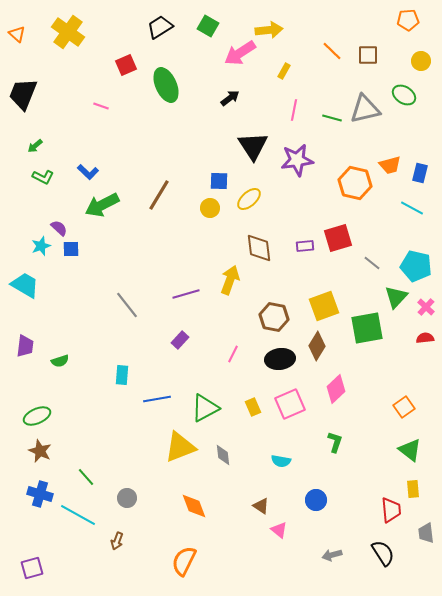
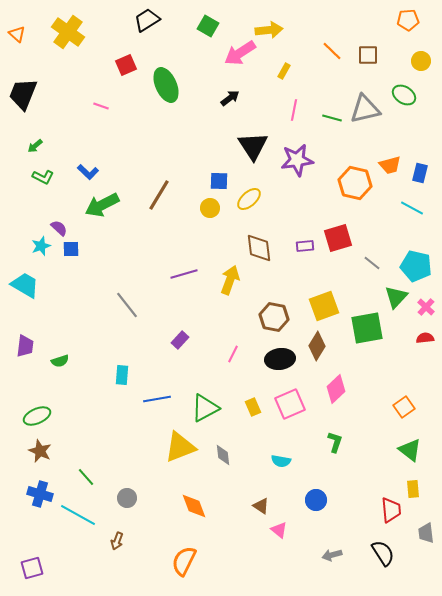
black trapezoid at (160, 27): moved 13 px left, 7 px up
purple line at (186, 294): moved 2 px left, 20 px up
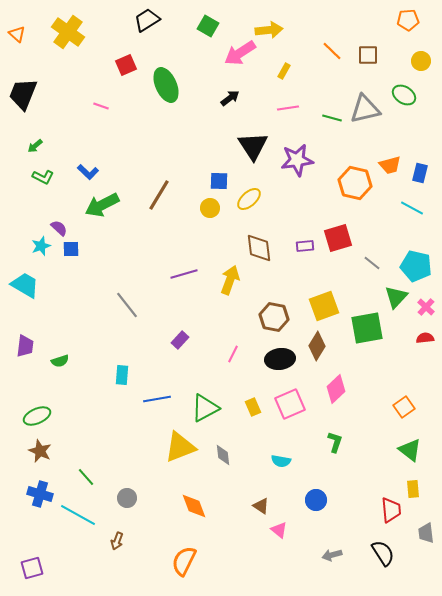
pink line at (294, 110): moved 6 px left, 2 px up; rotated 70 degrees clockwise
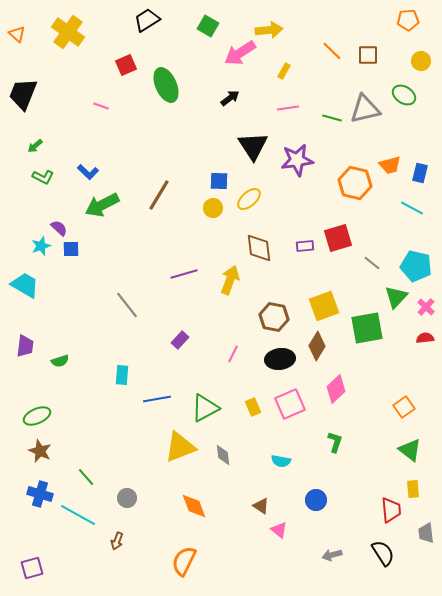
yellow circle at (210, 208): moved 3 px right
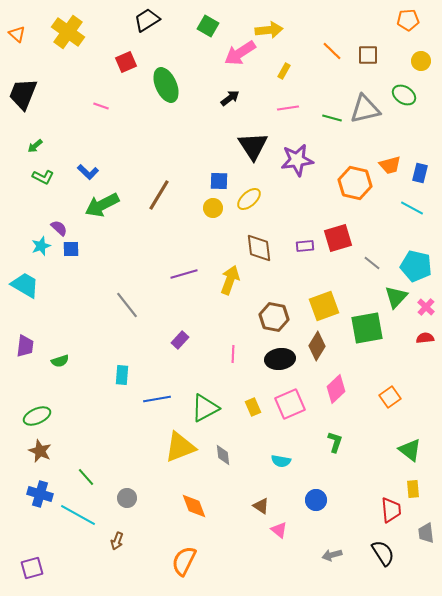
red square at (126, 65): moved 3 px up
pink line at (233, 354): rotated 24 degrees counterclockwise
orange square at (404, 407): moved 14 px left, 10 px up
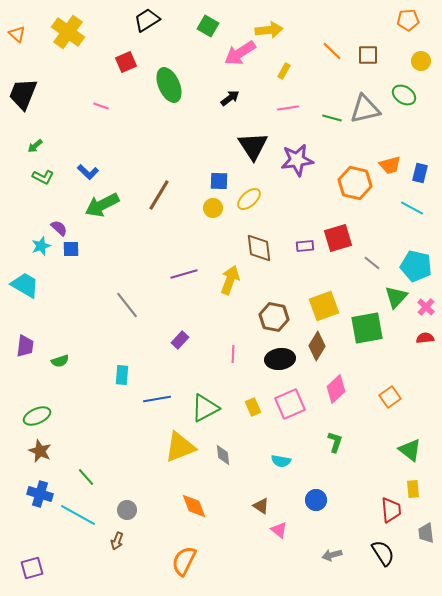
green ellipse at (166, 85): moved 3 px right
gray circle at (127, 498): moved 12 px down
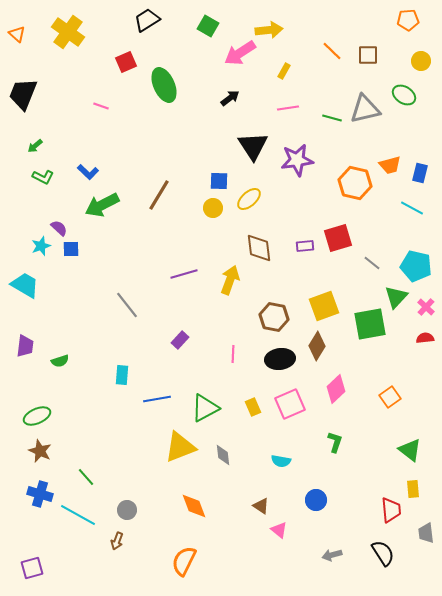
green ellipse at (169, 85): moved 5 px left
green square at (367, 328): moved 3 px right, 4 px up
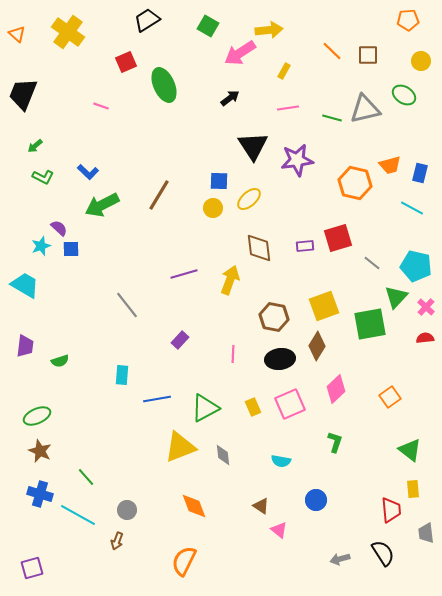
gray arrow at (332, 555): moved 8 px right, 4 px down
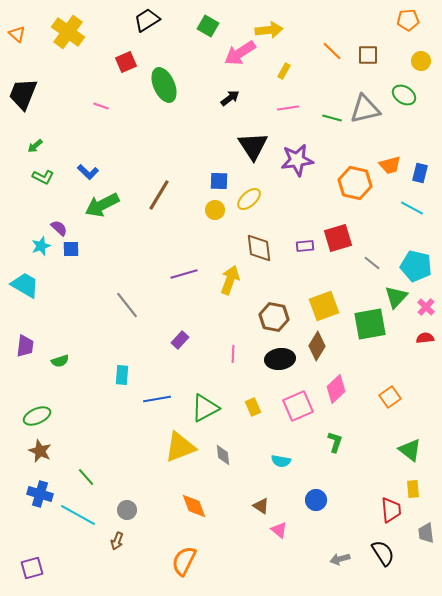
yellow circle at (213, 208): moved 2 px right, 2 px down
pink square at (290, 404): moved 8 px right, 2 px down
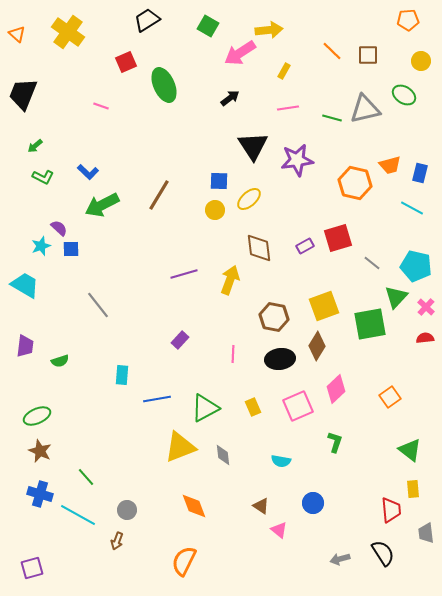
purple rectangle at (305, 246): rotated 24 degrees counterclockwise
gray line at (127, 305): moved 29 px left
blue circle at (316, 500): moved 3 px left, 3 px down
